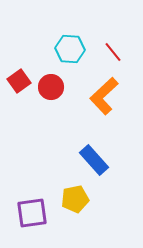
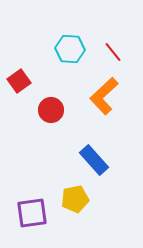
red circle: moved 23 px down
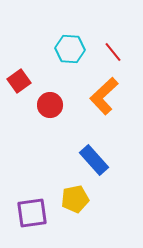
red circle: moved 1 px left, 5 px up
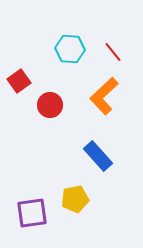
blue rectangle: moved 4 px right, 4 px up
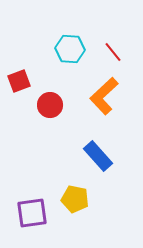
red square: rotated 15 degrees clockwise
yellow pentagon: rotated 24 degrees clockwise
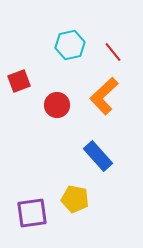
cyan hexagon: moved 4 px up; rotated 16 degrees counterclockwise
red circle: moved 7 px right
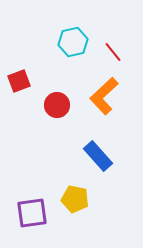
cyan hexagon: moved 3 px right, 3 px up
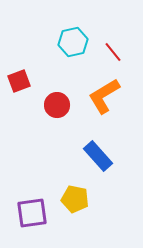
orange L-shape: rotated 12 degrees clockwise
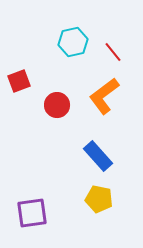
orange L-shape: rotated 6 degrees counterclockwise
yellow pentagon: moved 24 px right
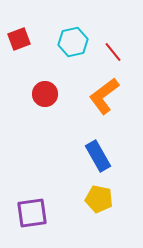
red square: moved 42 px up
red circle: moved 12 px left, 11 px up
blue rectangle: rotated 12 degrees clockwise
